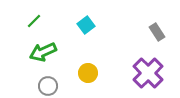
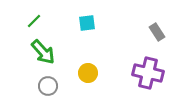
cyan square: moved 1 px right, 2 px up; rotated 30 degrees clockwise
green arrow: rotated 108 degrees counterclockwise
purple cross: rotated 32 degrees counterclockwise
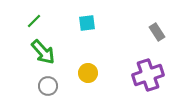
purple cross: moved 2 px down; rotated 32 degrees counterclockwise
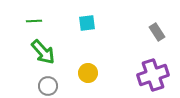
green line: rotated 42 degrees clockwise
purple cross: moved 5 px right
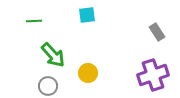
cyan square: moved 8 px up
green arrow: moved 10 px right, 3 px down
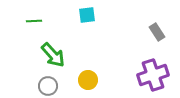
yellow circle: moved 7 px down
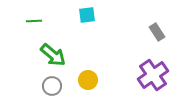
green arrow: rotated 8 degrees counterclockwise
purple cross: rotated 16 degrees counterclockwise
gray circle: moved 4 px right
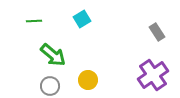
cyan square: moved 5 px left, 4 px down; rotated 24 degrees counterclockwise
gray circle: moved 2 px left
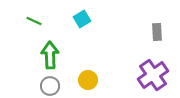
green line: rotated 28 degrees clockwise
gray rectangle: rotated 30 degrees clockwise
green arrow: moved 3 px left; rotated 132 degrees counterclockwise
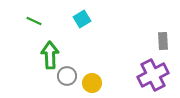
gray rectangle: moved 6 px right, 9 px down
purple cross: rotated 8 degrees clockwise
yellow circle: moved 4 px right, 3 px down
gray circle: moved 17 px right, 10 px up
